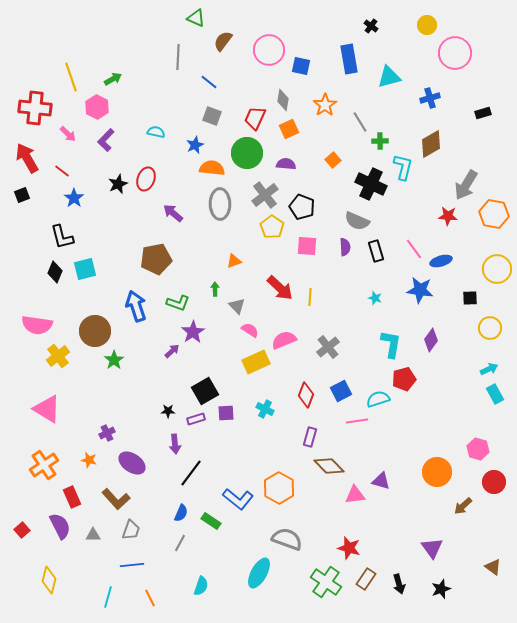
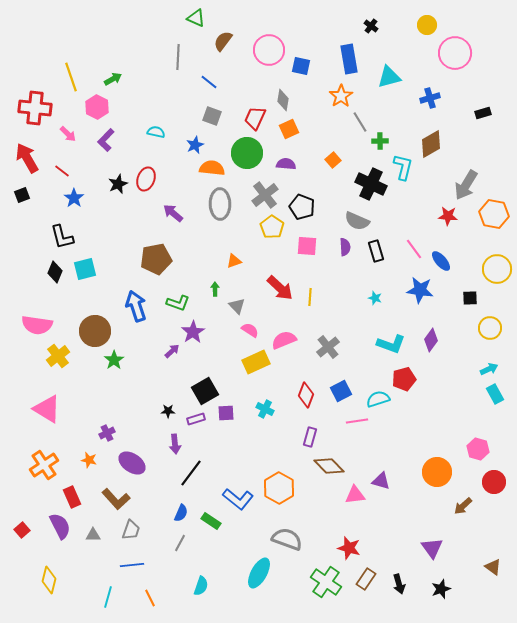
orange star at (325, 105): moved 16 px right, 9 px up
blue ellipse at (441, 261): rotated 65 degrees clockwise
cyan L-shape at (391, 344): rotated 100 degrees clockwise
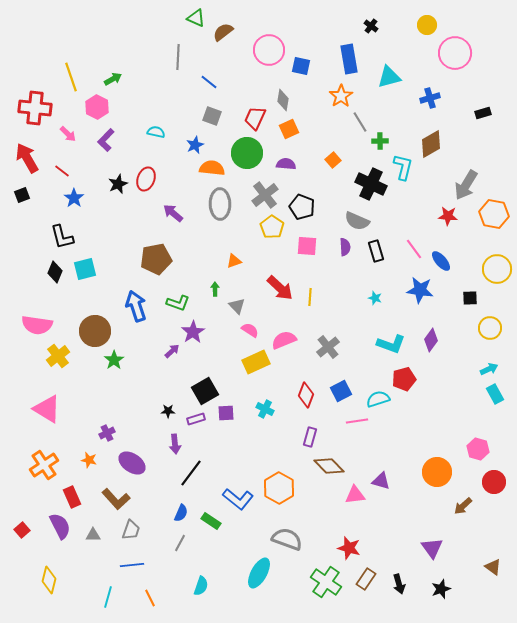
brown semicircle at (223, 41): moved 9 px up; rotated 15 degrees clockwise
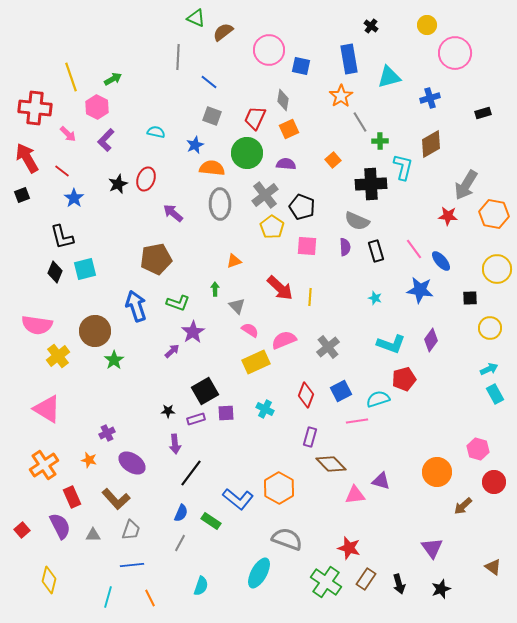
black cross at (371, 184): rotated 28 degrees counterclockwise
brown diamond at (329, 466): moved 2 px right, 2 px up
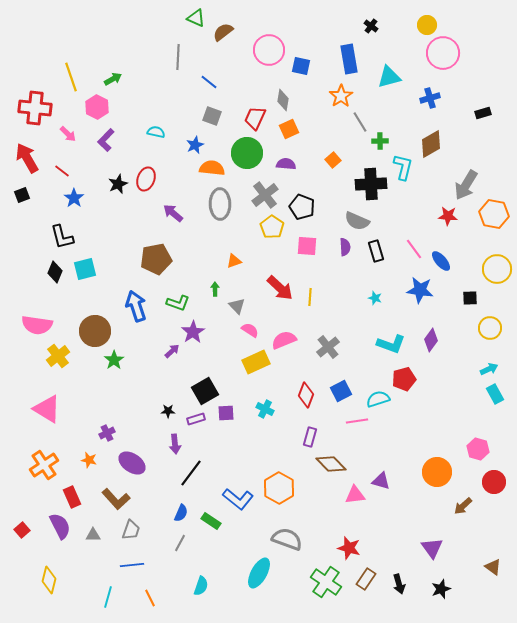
pink circle at (455, 53): moved 12 px left
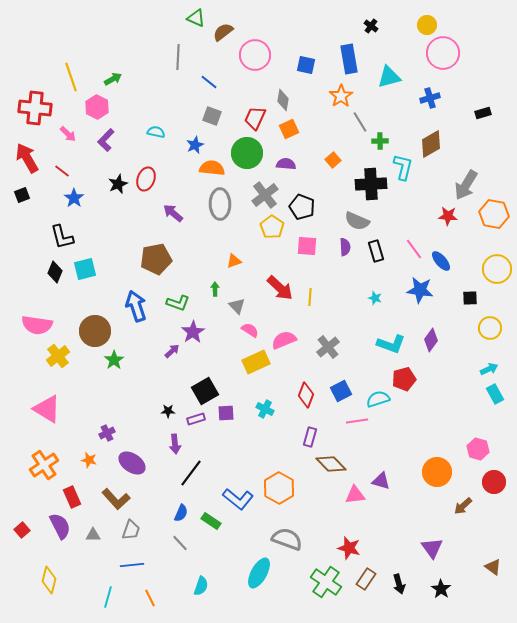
pink circle at (269, 50): moved 14 px left, 5 px down
blue square at (301, 66): moved 5 px right, 1 px up
gray line at (180, 543): rotated 72 degrees counterclockwise
black star at (441, 589): rotated 18 degrees counterclockwise
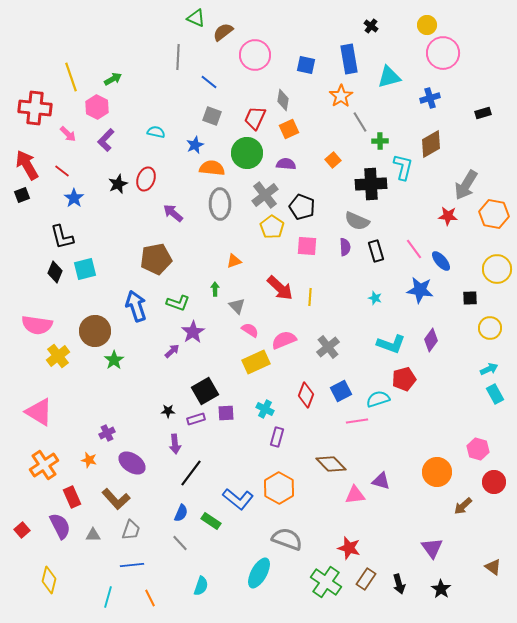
red arrow at (27, 158): moved 7 px down
pink triangle at (47, 409): moved 8 px left, 3 px down
purple rectangle at (310, 437): moved 33 px left
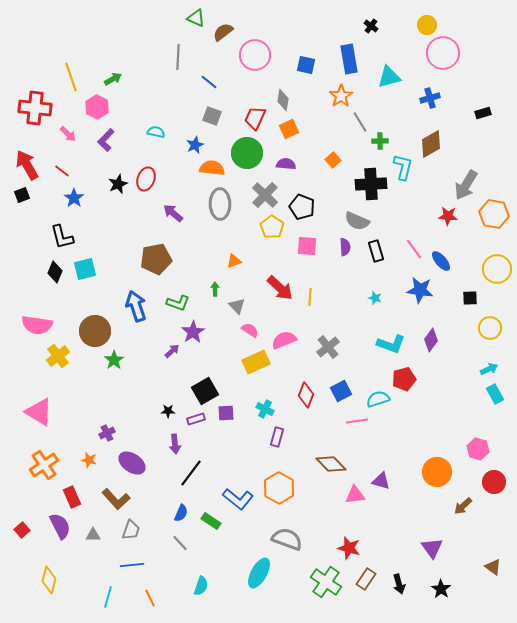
gray cross at (265, 195): rotated 8 degrees counterclockwise
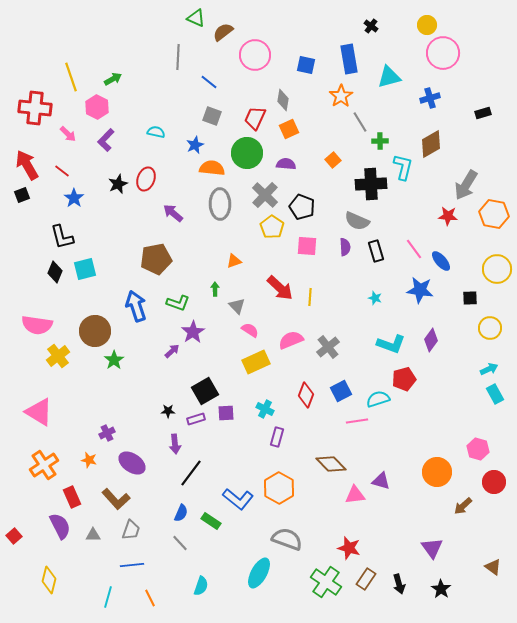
pink semicircle at (284, 340): moved 7 px right
red square at (22, 530): moved 8 px left, 6 px down
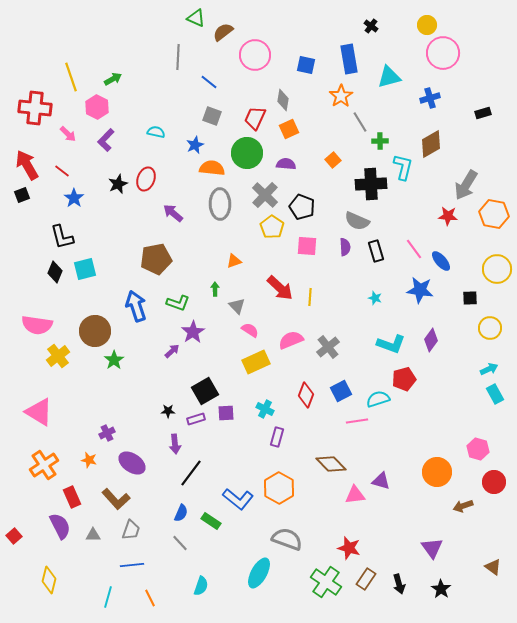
brown arrow at (463, 506): rotated 24 degrees clockwise
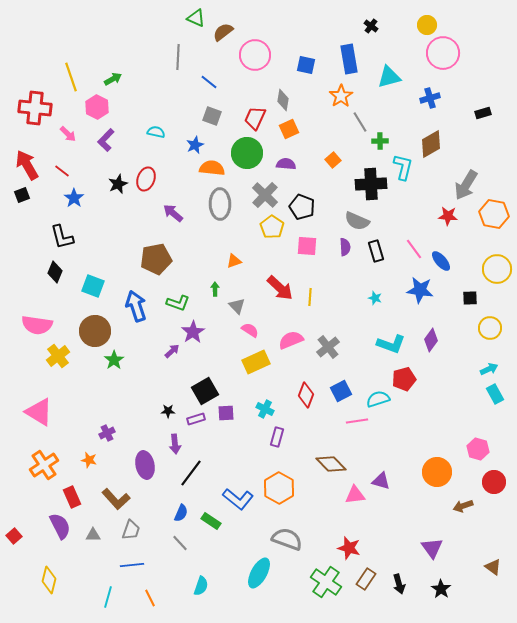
cyan square at (85, 269): moved 8 px right, 17 px down; rotated 35 degrees clockwise
purple ellipse at (132, 463): moved 13 px right, 2 px down; rotated 44 degrees clockwise
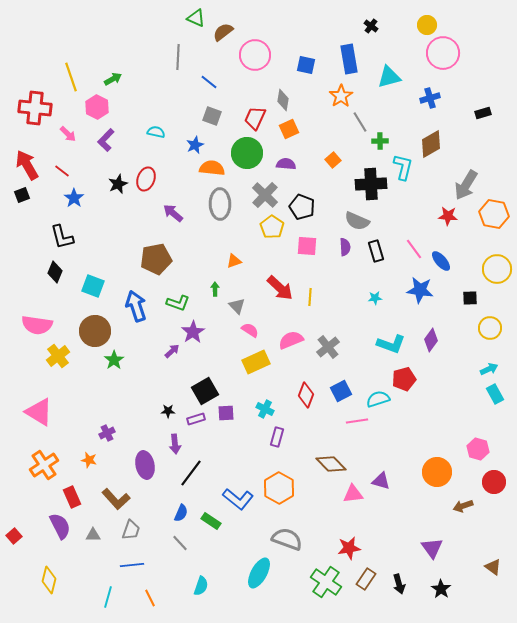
cyan star at (375, 298): rotated 24 degrees counterclockwise
pink triangle at (355, 495): moved 2 px left, 1 px up
red star at (349, 548): rotated 25 degrees counterclockwise
